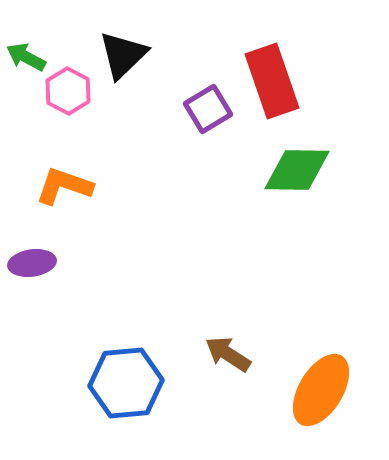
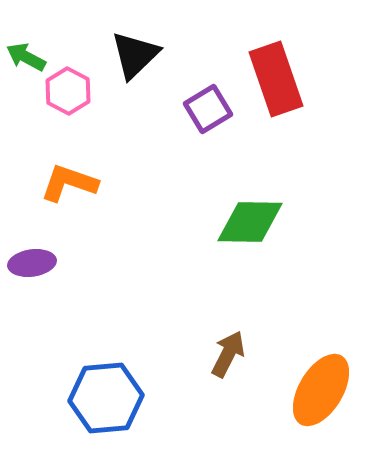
black triangle: moved 12 px right
red rectangle: moved 4 px right, 2 px up
green diamond: moved 47 px left, 52 px down
orange L-shape: moved 5 px right, 3 px up
brown arrow: rotated 84 degrees clockwise
blue hexagon: moved 20 px left, 15 px down
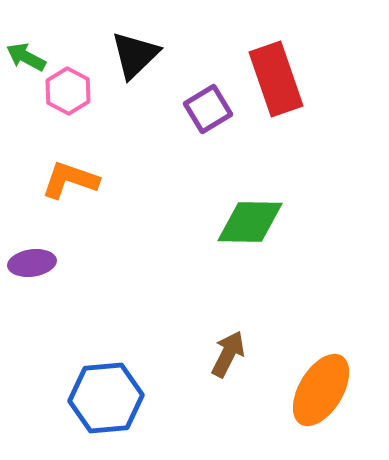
orange L-shape: moved 1 px right, 3 px up
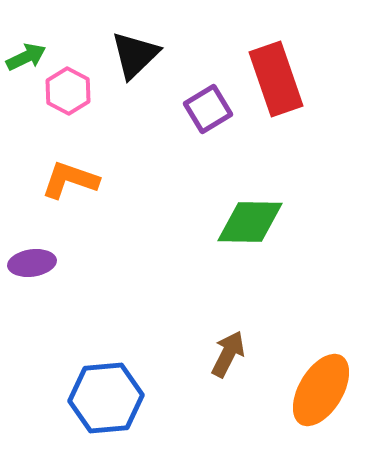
green arrow: rotated 126 degrees clockwise
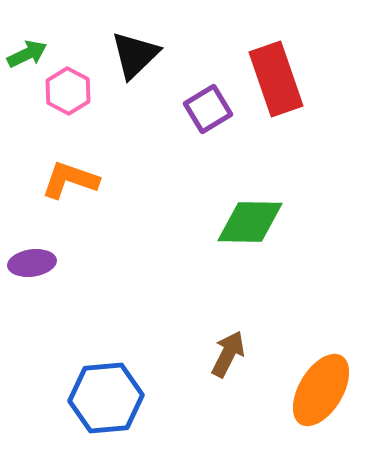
green arrow: moved 1 px right, 3 px up
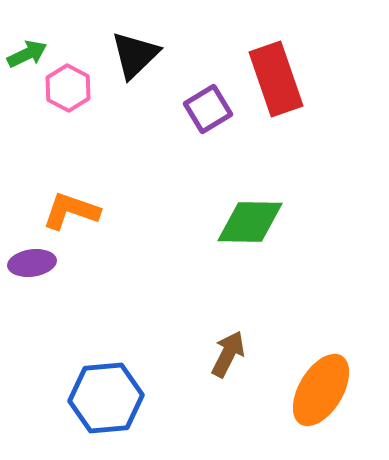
pink hexagon: moved 3 px up
orange L-shape: moved 1 px right, 31 px down
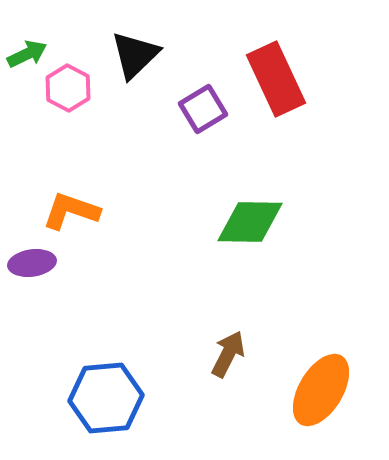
red rectangle: rotated 6 degrees counterclockwise
purple square: moved 5 px left
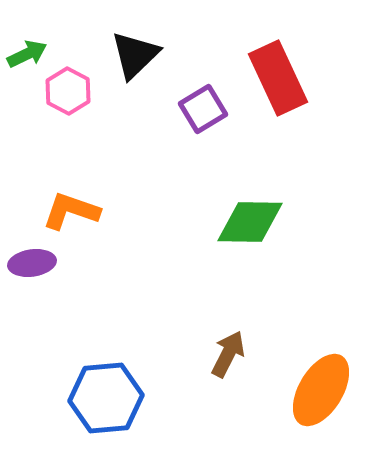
red rectangle: moved 2 px right, 1 px up
pink hexagon: moved 3 px down
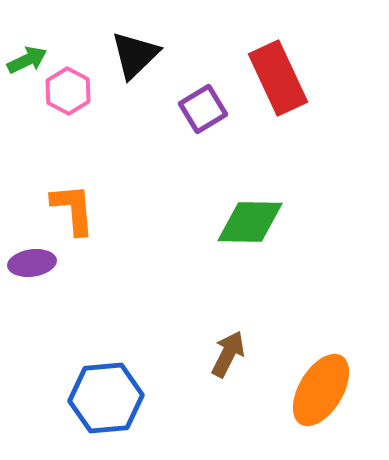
green arrow: moved 6 px down
orange L-shape: moved 2 px right, 2 px up; rotated 66 degrees clockwise
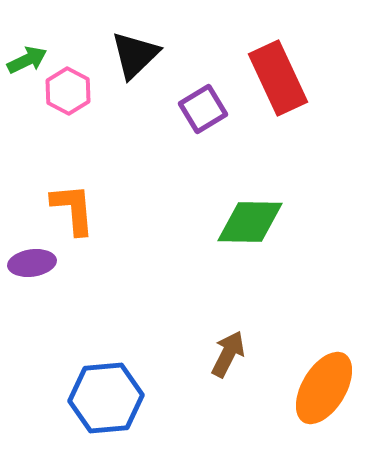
orange ellipse: moved 3 px right, 2 px up
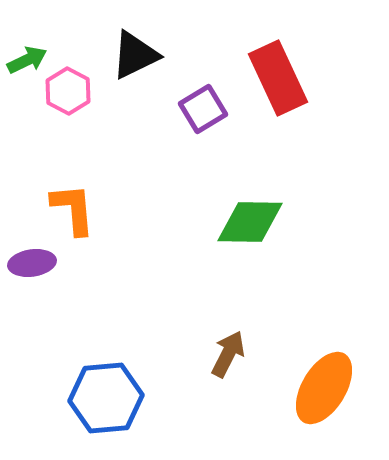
black triangle: rotated 18 degrees clockwise
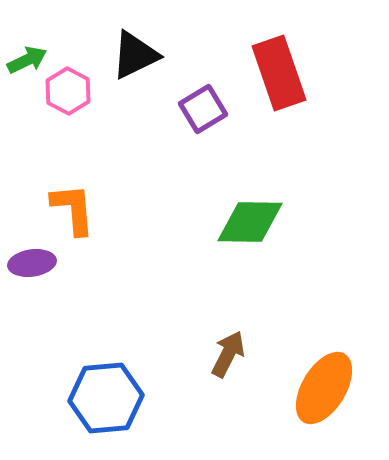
red rectangle: moved 1 px right, 5 px up; rotated 6 degrees clockwise
